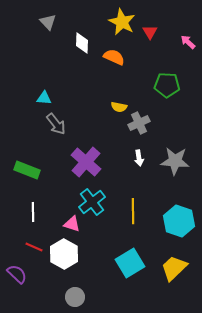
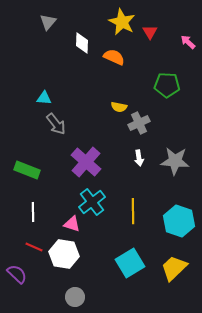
gray triangle: rotated 24 degrees clockwise
white hexagon: rotated 20 degrees counterclockwise
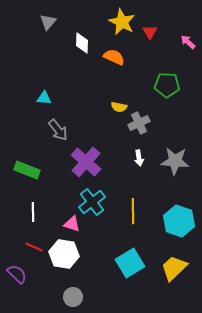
gray arrow: moved 2 px right, 6 px down
gray circle: moved 2 px left
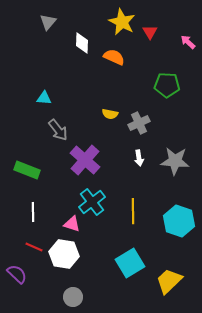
yellow semicircle: moved 9 px left, 7 px down
purple cross: moved 1 px left, 2 px up
yellow trapezoid: moved 5 px left, 13 px down
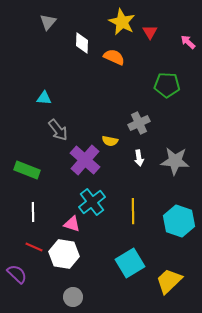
yellow semicircle: moved 27 px down
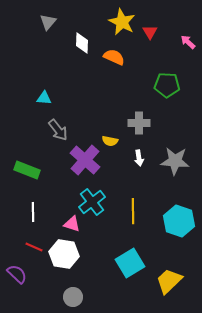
gray cross: rotated 25 degrees clockwise
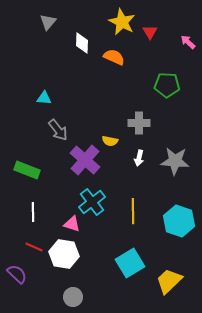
white arrow: rotated 21 degrees clockwise
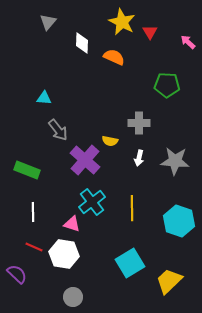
yellow line: moved 1 px left, 3 px up
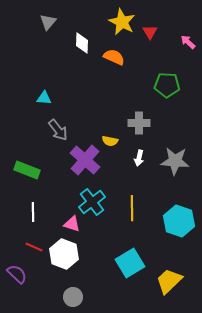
white hexagon: rotated 12 degrees clockwise
